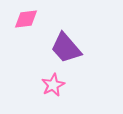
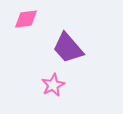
purple trapezoid: moved 2 px right
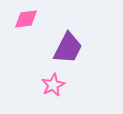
purple trapezoid: rotated 112 degrees counterclockwise
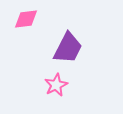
pink star: moved 3 px right
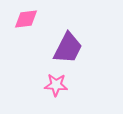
pink star: rotated 30 degrees clockwise
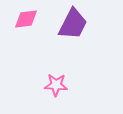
purple trapezoid: moved 5 px right, 24 px up
